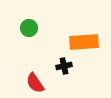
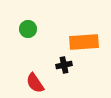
green circle: moved 1 px left, 1 px down
black cross: moved 1 px up
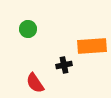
orange rectangle: moved 8 px right, 4 px down
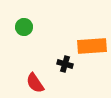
green circle: moved 4 px left, 2 px up
black cross: moved 1 px right, 1 px up; rotated 28 degrees clockwise
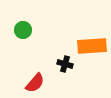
green circle: moved 1 px left, 3 px down
red semicircle: rotated 105 degrees counterclockwise
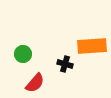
green circle: moved 24 px down
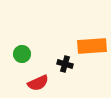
green circle: moved 1 px left
red semicircle: moved 3 px right; rotated 25 degrees clockwise
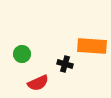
orange rectangle: rotated 8 degrees clockwise
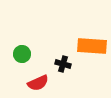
black cross: moved 2 px left
